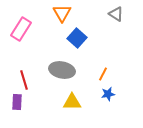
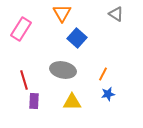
gray ellipse: moved 1 px right
purple rectangle: moved 17 px right, 1 px up
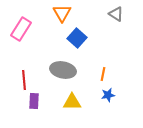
orange line: rotated 16 degrees counterclockwise
red line: rotated 12 degrees clockwise
blue star: moved 1 px down
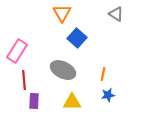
pink rectangle: moved 4 px left, 22 px down
gray ellipse: rotated 15 degrees clockwise
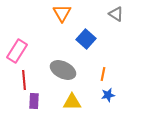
blue square: moved 9 px right, 1 px down
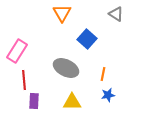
blue square: moved 1 px right
gray ellipse: moved 3 px right, 2 px up
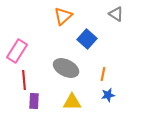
orange triangle: moved 1 px right, 3 px down; rotated 18 degrees clockwise
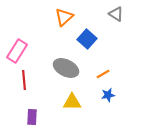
orange triangle: moved 1 px right, 1 px down
orange line: rotated 48 degrees clockwise
purple rectangle: moved 2 px left, 16 px down
